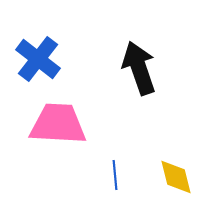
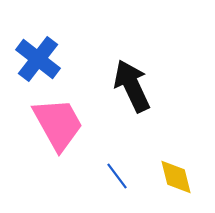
black arrow: moved 7 px left, 18 px down; rotated 6 degrees counterclockwise
pink trapezoid: rotated 58 degrees clockwise
blue line: moved 2 px right, 1 px down; rotated 32 degrees counterclockwise
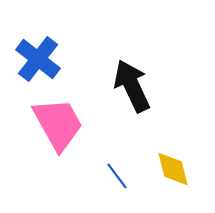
yellow diamond: moved 3 px left, 8 px up
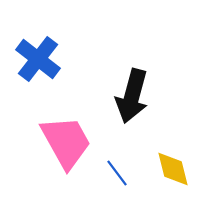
black arrow: moved 10 px down; rotated 140 degrees counterclockwise
pink trapezoid: moved 8 px right, 18 px down
blue line: moved 3 px up
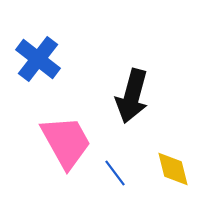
blue line: moved 2 px left
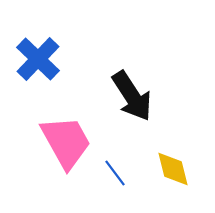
blue cross: rotated 6 degrees clockwise
black arrow: rotated 48 degrees counterclockwise
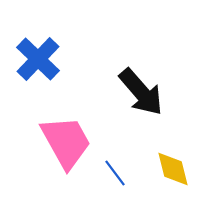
black arrow: moved 9 px right, 4 px up; rotated 8 degrees counterclockwise
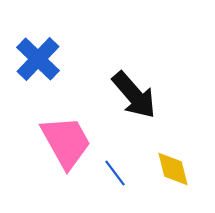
black arrow: moved 7 px left, 3 px down
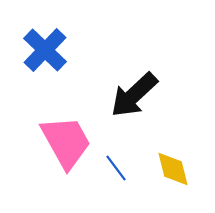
blue cross: moved 7 px right, 9 px up
black arrow: rotated 88 degrees clockwise
blue line: moved 1 px right, 5 px up
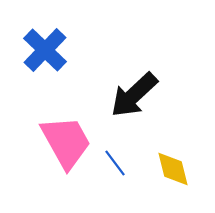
blue line: moved 1 px left, 5 px up
